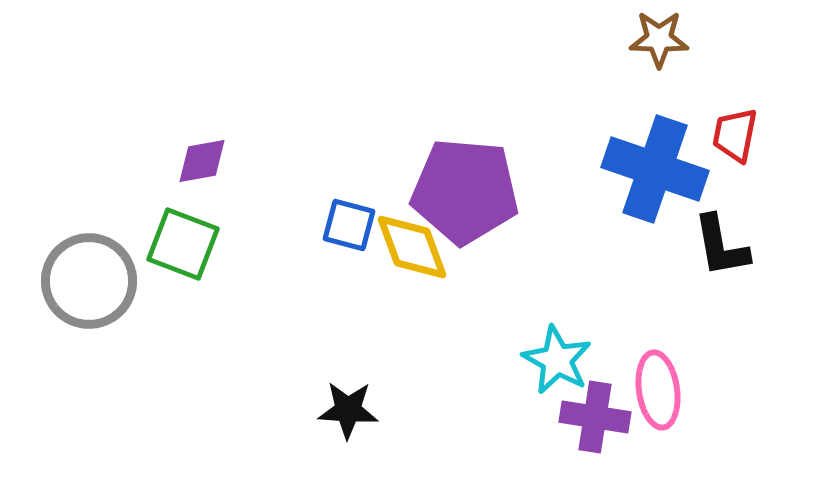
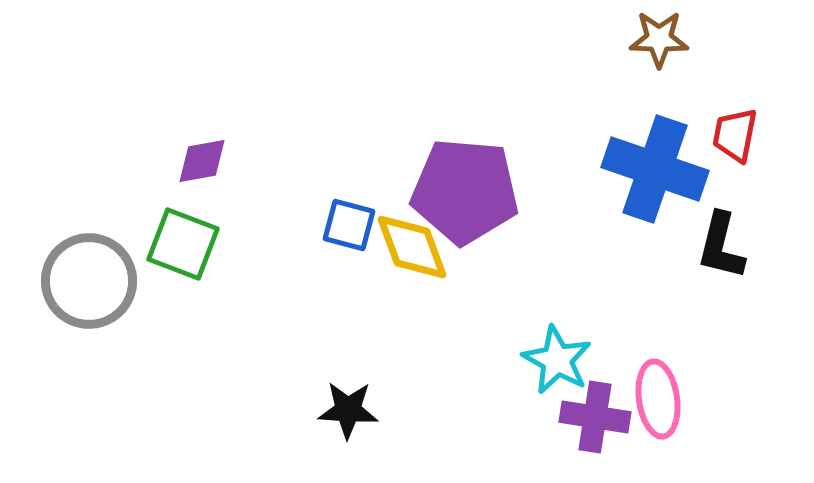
black L-shape: rotated 24 degrees clockwise
pink ellipse: moved 9 px down
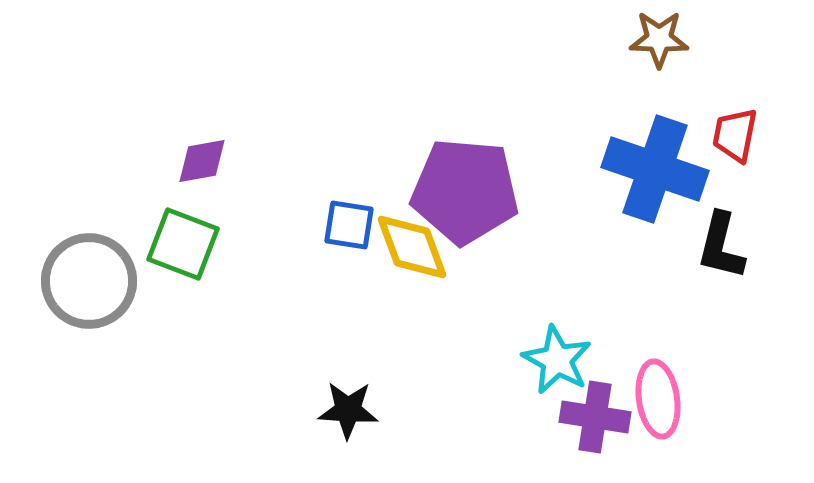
blue square: rotated 6 degrees counterclockwise
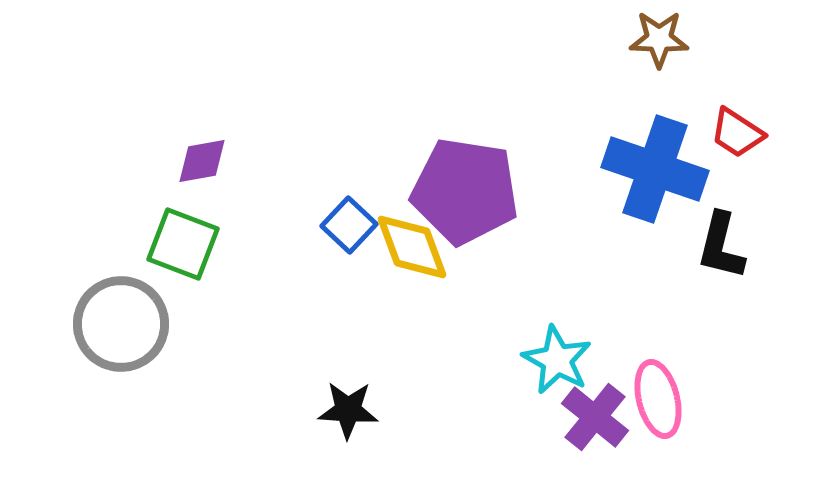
red trapezoid: moved 2 px right, 2 px up; rotated 68 degrees counterclockwise
purple pentagon: rotated 4 degrees clockwise
blue square: rotated 34 degrees clockwise
gray circle: moved 32 px right, 43 px down
pink ellipse: rotated 6 degrees counterclockwise
purple cross: rotated 30 degrees clockwise
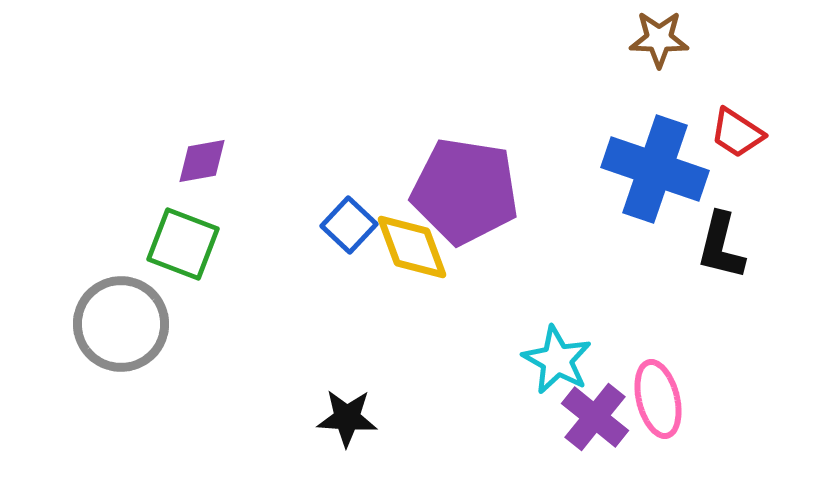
black star: moved 1 px left, 8 px down
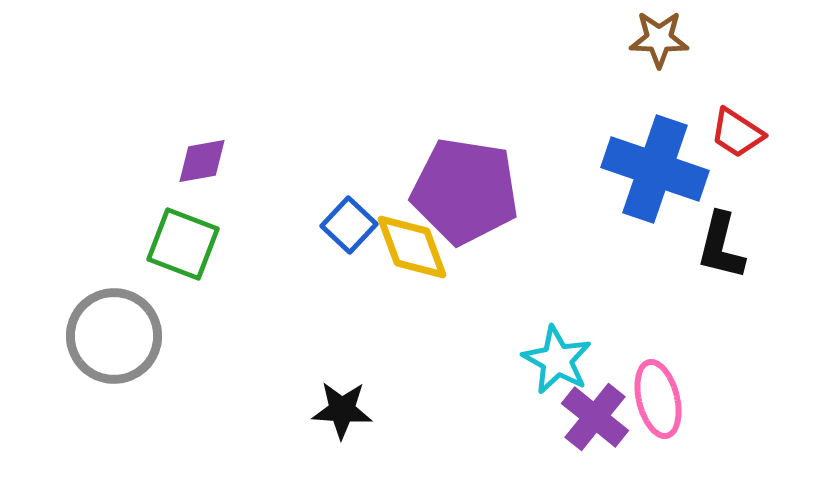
gray circle: moved 7 px left, 12 px down
black star: moved 5 px left, 8 px up
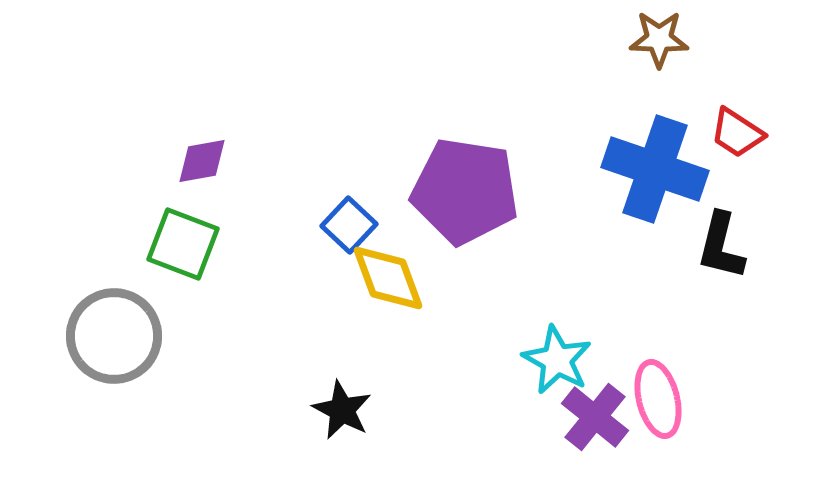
yellow diamond: moved 24 px left, 31 px down
black star: rotated 24 degrees clockwise
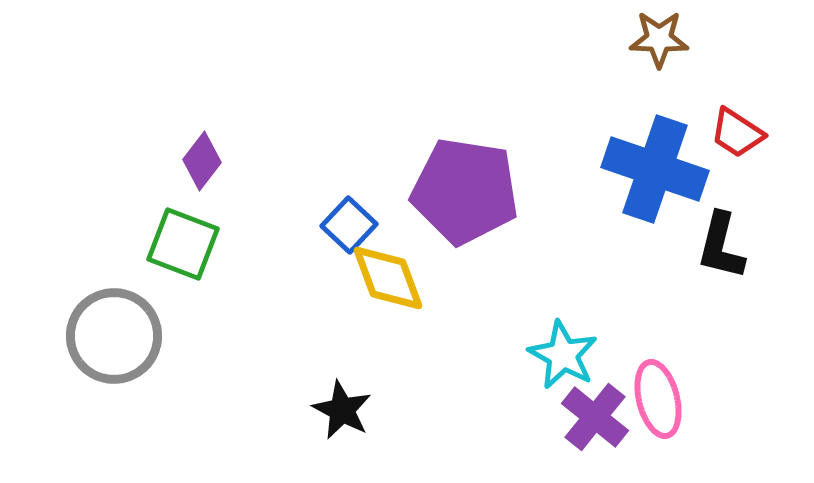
purple diamond: rotated 42 degrees counterclockwise
cyan star: moved 6 px right, 5 px up
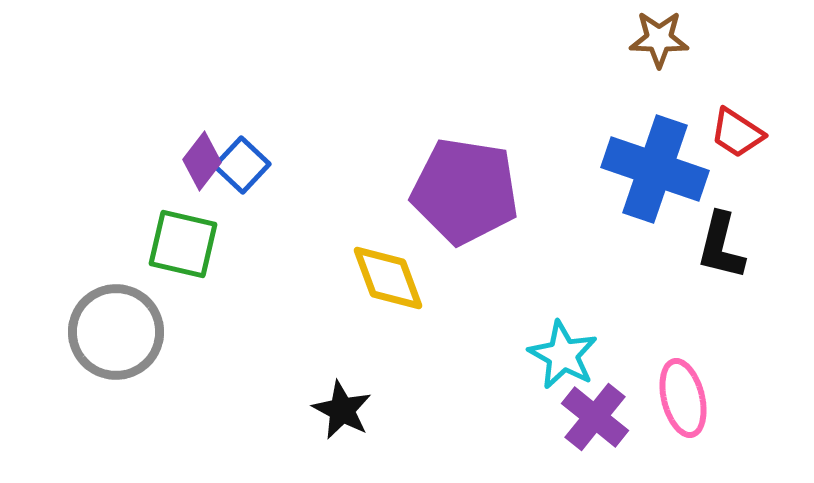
blue square: moved 107 px left, 60 px up
green square: rotated 8 degrees counterclockwise
gray circle: moved 2 px right, 4 px up
pink ellipse: moved 25 px right, 1 px up
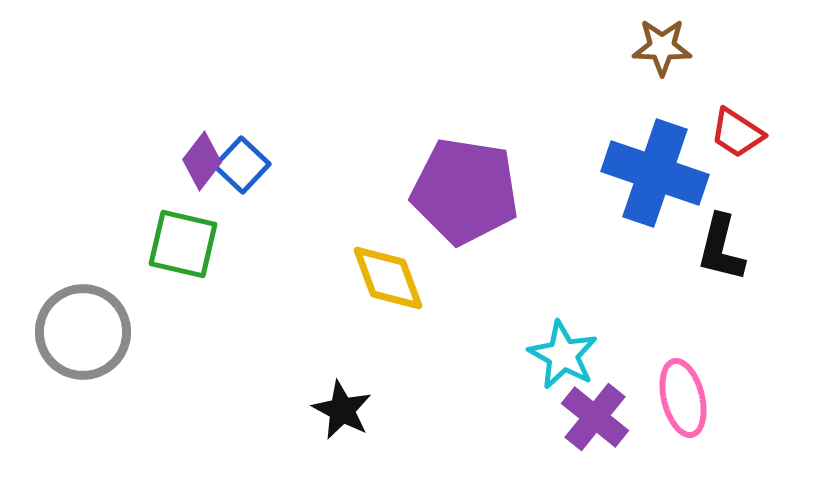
brown star: moved 3 px right, 8 px down
blue cross: moved 4 px down
black L-shape: moved 2 px down
gray circle: moved 33 px left
